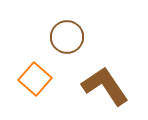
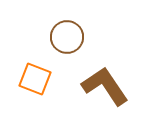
orange square: rotated 20 degrees counterclockwise
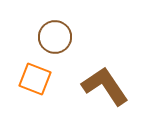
brown circle: moved 12 px left
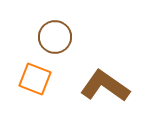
brown L-shape: rotated 21 degrees counterclockwise
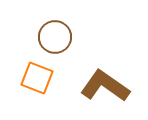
orange square: moved 2 px right, 1 px up
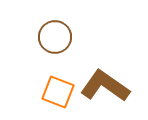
orange square: moved 21 px right, 14 px down
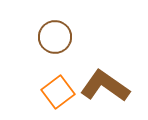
orange square: rotated 32 degrees clockwise
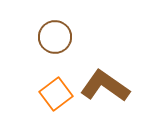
orange square: moved 2 px left, 2 px down
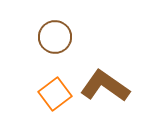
orange square: moved 1 px left
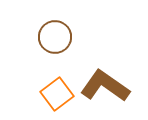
orange square: moved 2 px right
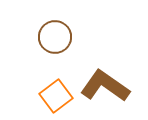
orange square: moved 1 px left, 2 px down
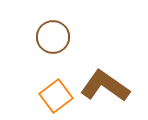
brown circle: moved 2 px left
